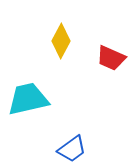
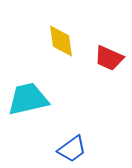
yellow diamond: rotated 36 degrees counterclockwise
red trapezoid: moved 2 px left
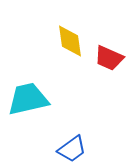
yellow diamond: moved 9 px right
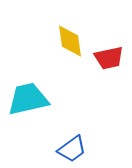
red trapezoid: rotated 36 degrees counterclockwise
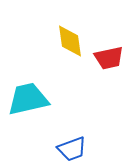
blue trapezoid: rotated 16 degrees clockwise
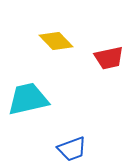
yellow diamond: moved 14 px left; rotated 36 degrees counterclockwise
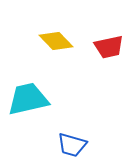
red trapezoid: moved 11 px up
blue trapezoid: moved 4 px up; rotated 36 degrees clockwise
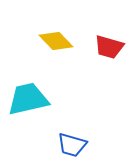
red trapezoid: rotated 28 degrees clockwise
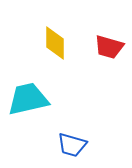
yellow diamond: moved 1 px left, 2 px down; rotated 44 degrees clockwise
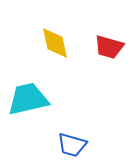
yellow diamond: rotated 12 degrees counterclockwise
